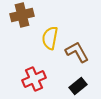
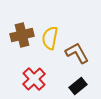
brown cross: moved 20 px down
brown L-shape: moved 1 px down
red cross: rotated 20 degrees counterclockwise
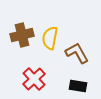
black rectangle: rotated 48 degrees clockwise
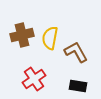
brown L-shape: moved 1 px left, 1 px up
red cross: rotated 10 degrees clockwise
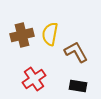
yellow semicircle: moved 4 px up
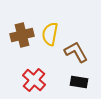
red cross: moved 1 px down; rotated 15 degrees counterclockwise
black rectangle: moved 1 px right, 4 px up
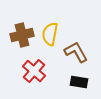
red cross: moved 9 px up
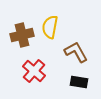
yellow semicircle: moved 7 px up
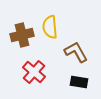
yellow semicircle: rotated 15 degrees counterclockwise
red cross: moved 1 px down
